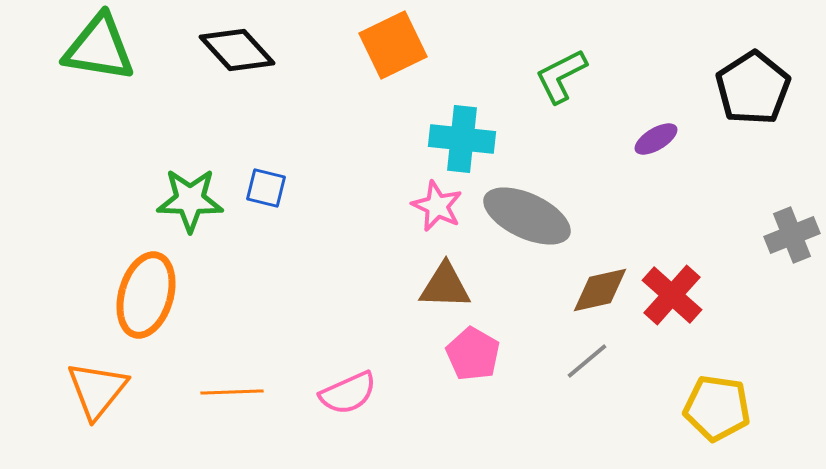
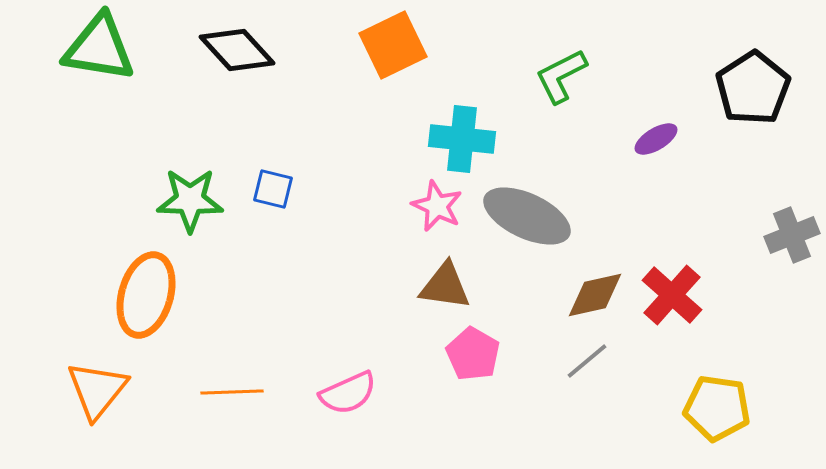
blue square: moved 7 px right, 1 px down
brown triangle: rotated 6 degrees clockwise
brown diamond: moved 5 px left, 5 px down
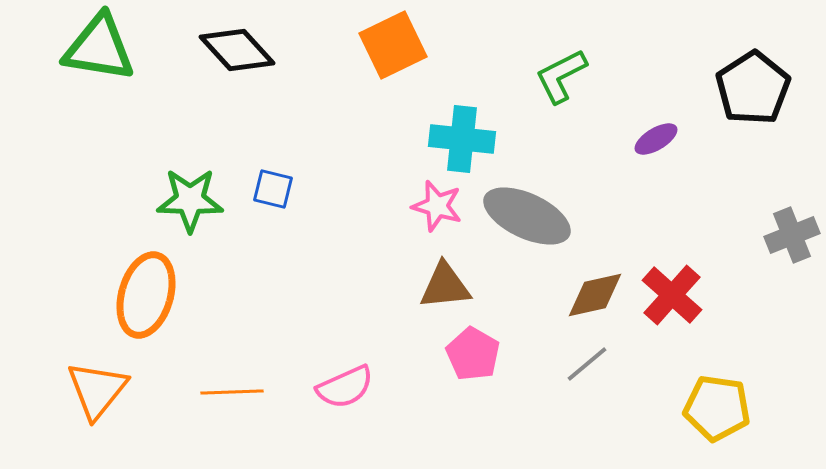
pink star: rotated 9 degrees counterclockwise
brown triangle: rotated 14 degrees counterclockwise
gray line: moved 3 px down
pink semicircle: moved 3 px left, 6 px up
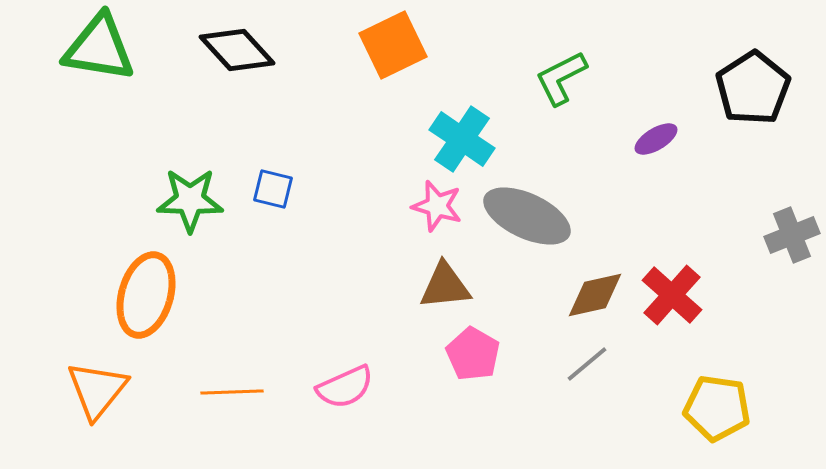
green L-shape: moved 2 px down
cyan cross: rotated 28 degrees clockwise
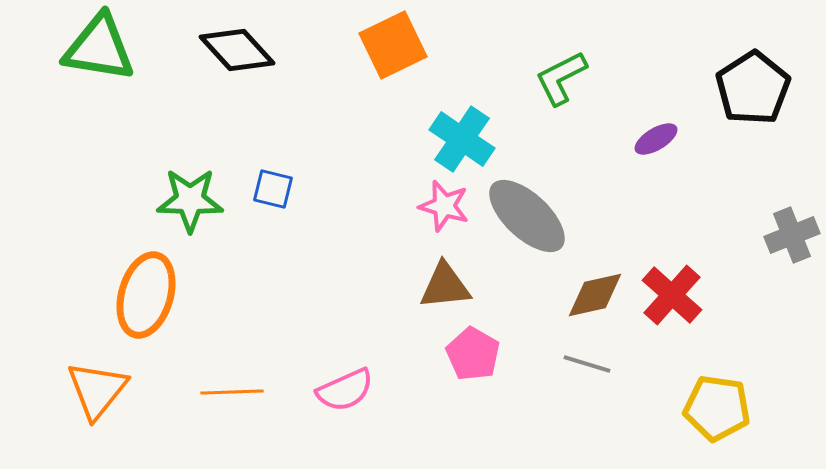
pink star: moved 7 px right
gray ellipse: rotated 18 degrees clockwise
gray line: rotated 57 degrees clockwise
pink semicircle: moved 3 px down
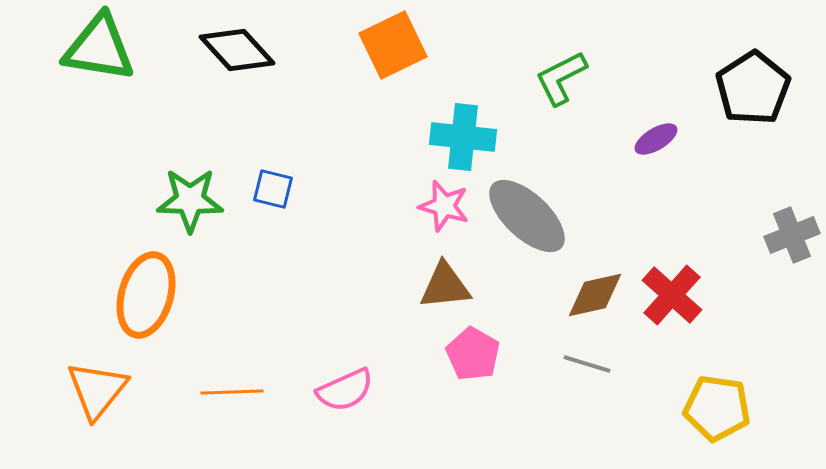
cyan cross: moved 1 px right, 2 px up; rotated 28 degrees counterclockwise
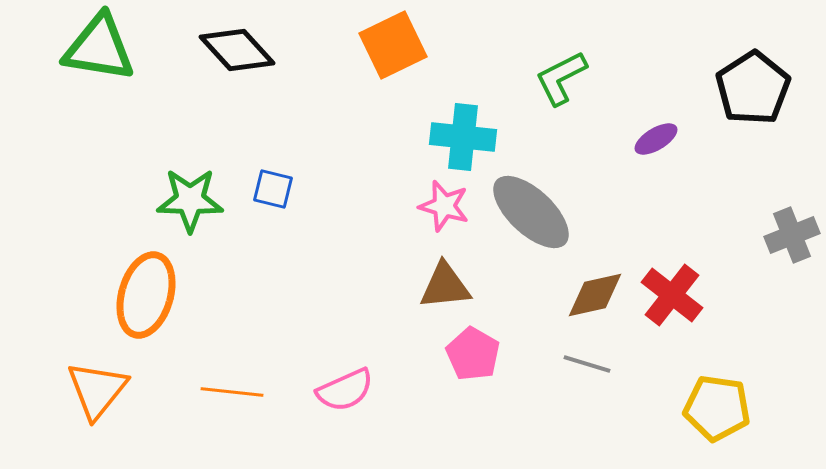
gray ellipse: moved 4 px right, 4 px up
red cross: rotated 4 degrees counterclockwise
orange line: rotated 8 degrees clockwise
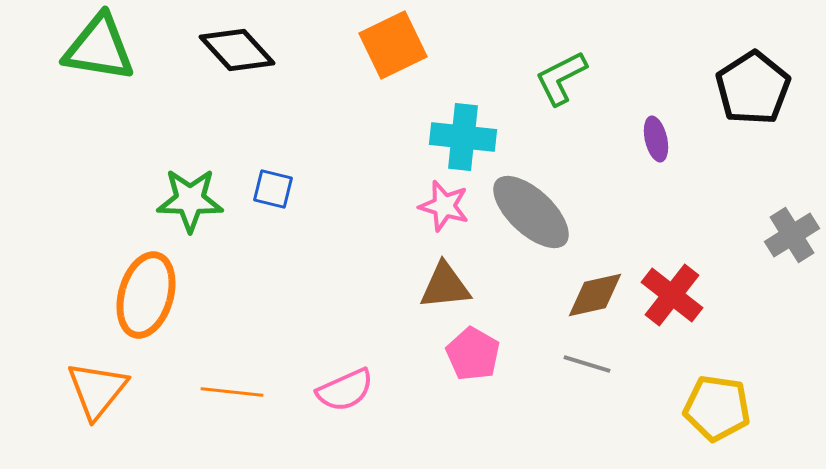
purple ellipse: rotated 72 degrees counterclockwise
gray cross: rotated 10 degrees counterclockwise
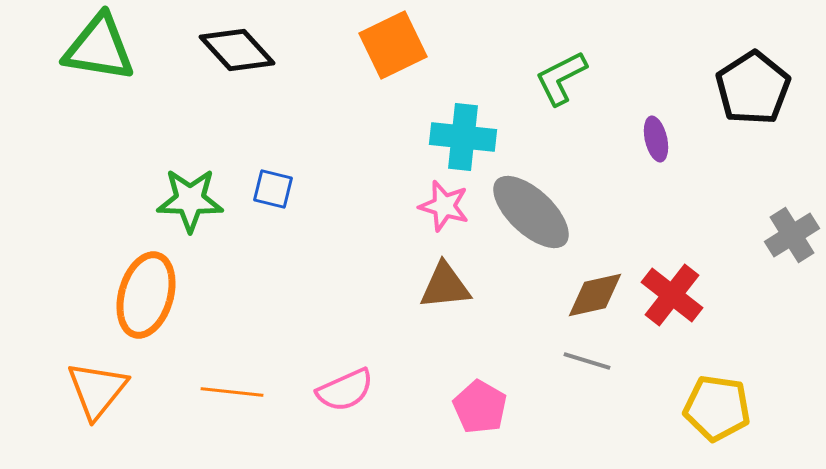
pink pentagon: moved 7 px right, 53 px down
gray line: moved 3 px up
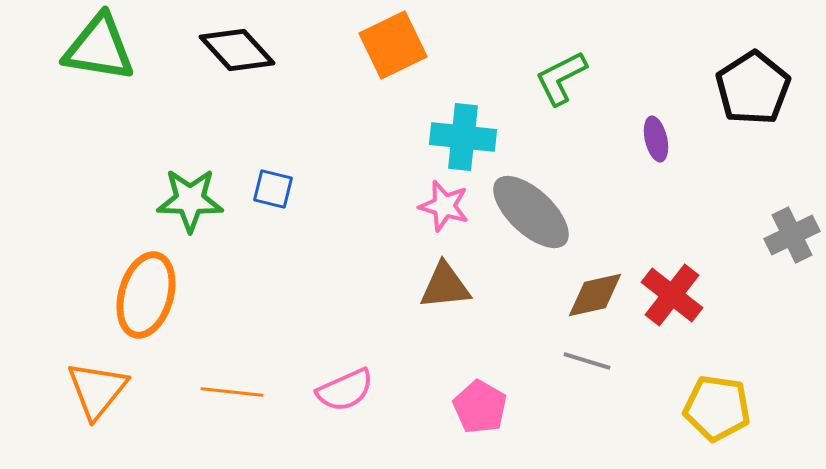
gray cross: rotated 6 degrees clockwise
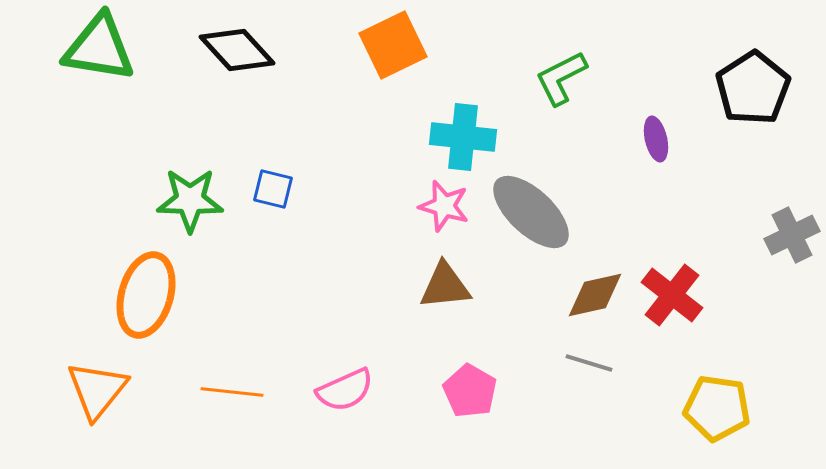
gray line: moved 2 px right, 2 px down
pink pentagon: moved 10 px left, 16 px up
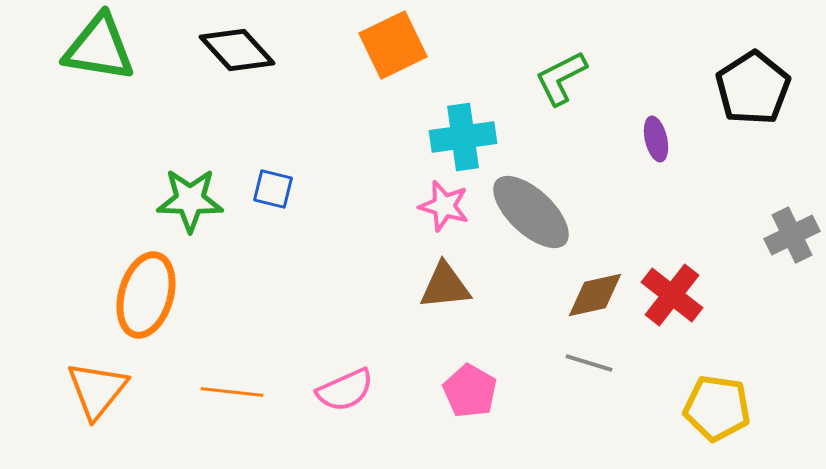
cyan cross: rotated 14 degrees counterclockwise
